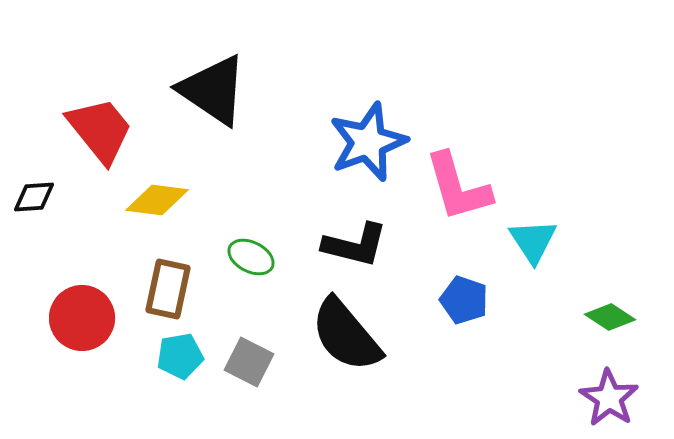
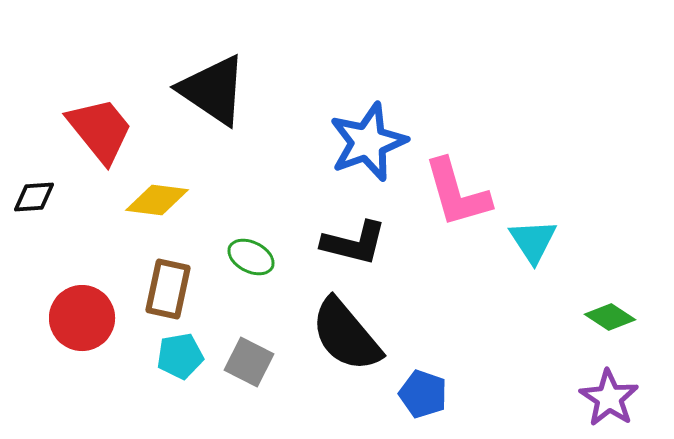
pink L-shape: moved 1 px left, 6 px down
black L-shape: moved 1 px left, 2 px up
blue pentagon: moved 41 px left, 94 px down
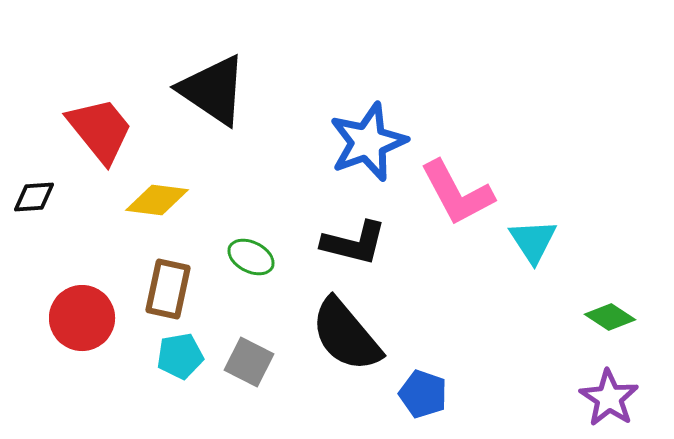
pink L-shape: rotated 12 degrees counterclockwise
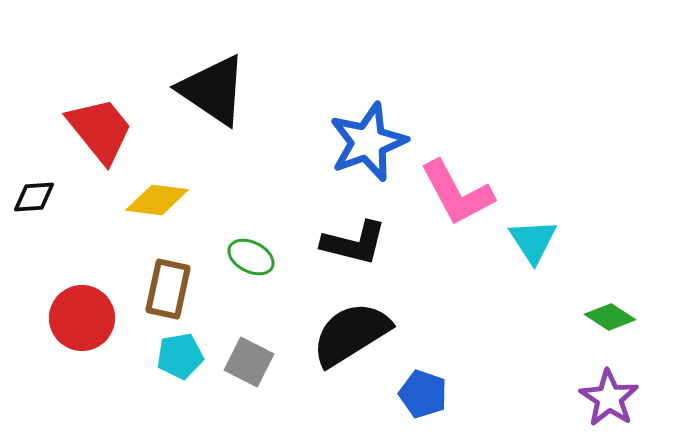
black semicircle: moved 5 px right, 1 px up; rotated 98 degrees clockwise
